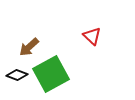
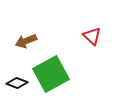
brown arrow: moved 3 px left, 6 px up; rotated 20 degrees clockwise
black diamond: moved 8 px down
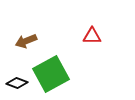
red triangle: rotated 42 degrees counterclockwise
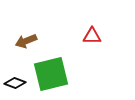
green square: rotated 15 degrees clockwise
black diamond: moved 2 px left
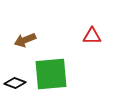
brown arrow: moved 1 px left, 1 px up
green square: rotated 9 degrees clockwise
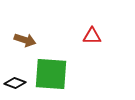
brown arrow: rotated 140 degrees counterclockwise
green square: rotated 9 degrees clockwise
